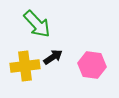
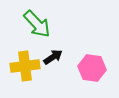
pink hexagon: moved 3 px down
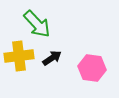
black arrow: moved 1 px left, 1 px down
yellow cross: moved 6 px left, 10 px up
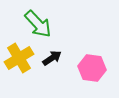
green arrow: moved 1 px right
yellow cross: moved 2 px down; rotated 24 degrees counterclockwise
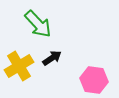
yellow cross: moved 8 px down
pink hexagon: moved 2 px right, 12 px down
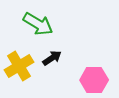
green arrow: rotated 16 degrees counterclockwise
pink hexagon: rotated 8 degrees counterclockwise
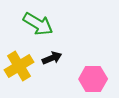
black arrow: rotated 12 degrees clockwise
pink hexagon: moved 1 px left, 1 px up
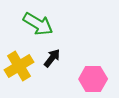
black arrow: rotated 30 degrees counterclockwise
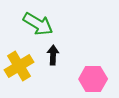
black arrow: moved 1 px right, 3 px up; rotated 36 degrees counterclockwise
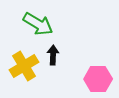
yellow cross: moved 5 px right
pink hexagon: moved 5 px right
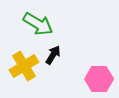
black arrow: rotated 30 degrees clockwise
pink hexagon: moved 1 px right
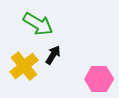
yellow cross: rotated 8 degrees counterclockwise
